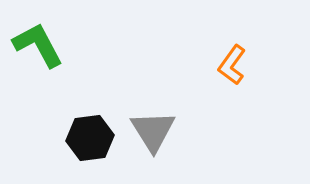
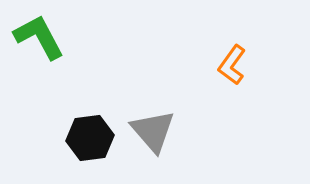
green L-shape: moved 1 px right, 8 px up
gray triangle: rotated 9 degrees counterclockwise
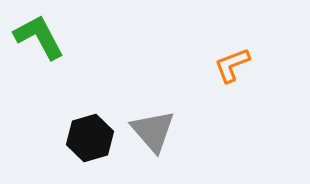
orange L-shape: rotated 33 degrees clockwise
black hexagon: rotated 9 degrees counterclockwise
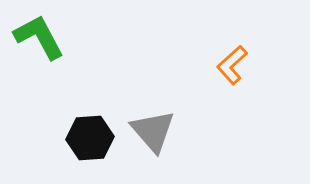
orange L-shape: rotated 21 degrees counterclockwise
black hexagon: rotated 12 degrees clockwise
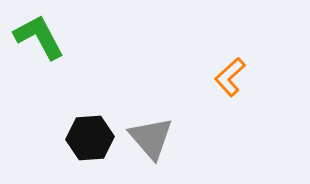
orange L-shape: moved 2 px left, 12 px down
gray triangle: moved 2 px left, 7 px down
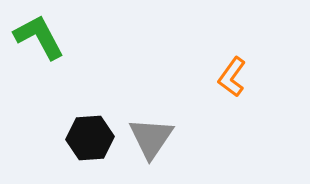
orange L-shape: moved 2 px right; rotated 12 degrees counterclockwise
gray triangle: rotated 15 degrees clockwise
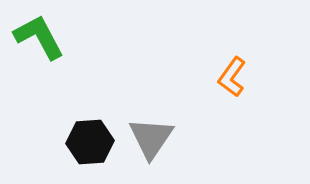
black hexagon: moved 4 px down
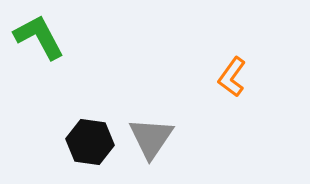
black hexagon: rotated 12 degrees clockwise
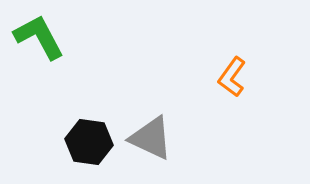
gray triangle: rotated 39 degrees counterclockwise
black hexagon: moved 1 px left
